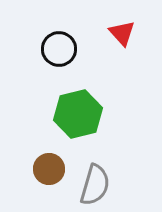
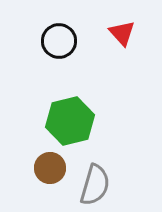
black circle: moved 8 px up
green hexagon: moved 8 px left, 7 px down
brown circle: moved 1 px right, 1 px up
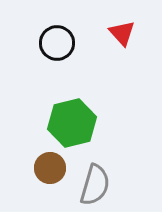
black circle: moved 2 px left, 2 px down
green hexagon: moved 2 px right, 2 px down
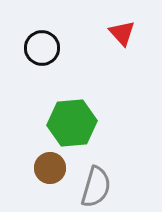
black circle: moved 15 px left, 5 px down
green hexagon: rotated 9 degrees clockwise
gray semicircle: moved 1 px right, 2 px down
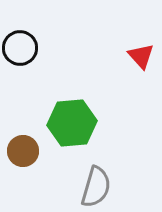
red triangle: moved 19 px right, 23 px down
black circle: moved 22 px left
brown circle: moved 27 px left, 17 px up
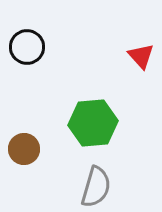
black circle: moved 7 px right, 1 px up
green hexagon: moved 21 px right
brown circle: moved 1 px right, 2 px up
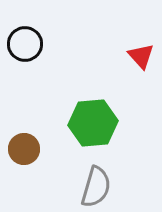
black circle: moved 2 px left, 3 px up
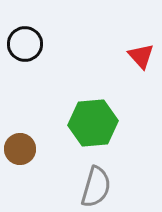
brown circle: moved 4 px left
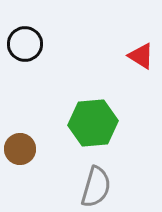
red triangle: rotated 16 degrees counterclockwise
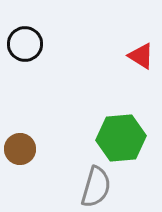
green hexagon: moved 28 px right, 15 px down
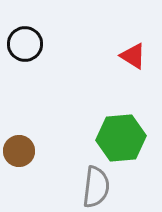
red triangle: moved 8 px left
brown circle: moved 1 px left, 2 px down
gray semicircle: rotated 9 degrees counterclockwise
